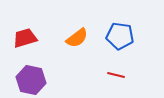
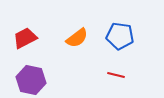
red trapezoid: rotated 10 degrees counterclockwise
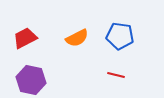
orange semicircle: rotated 10 degrees clockwise
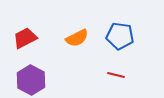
purple hexagon: rotated 16 degrees clockwise
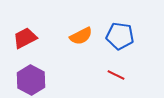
orange semicircle: moved 4 px right, 2 px up
red line: rotated 12 degrees clockwise
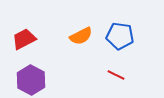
red trapezoid: moved 1 px left, 1 px down
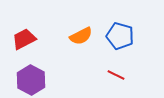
blue pentagon: rotated 8 degrees clockwise
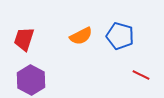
red trapezoid: rotated 45 degrees counterclockwise
red line: moved 25 px right
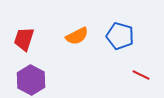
orange semicircle: moved 4 px left
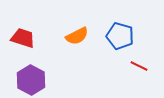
red trapezoid: moved 1 px left, 1 px up; rotated 90 degrees clockwise
red line: moved 2 px left, 9 px up
